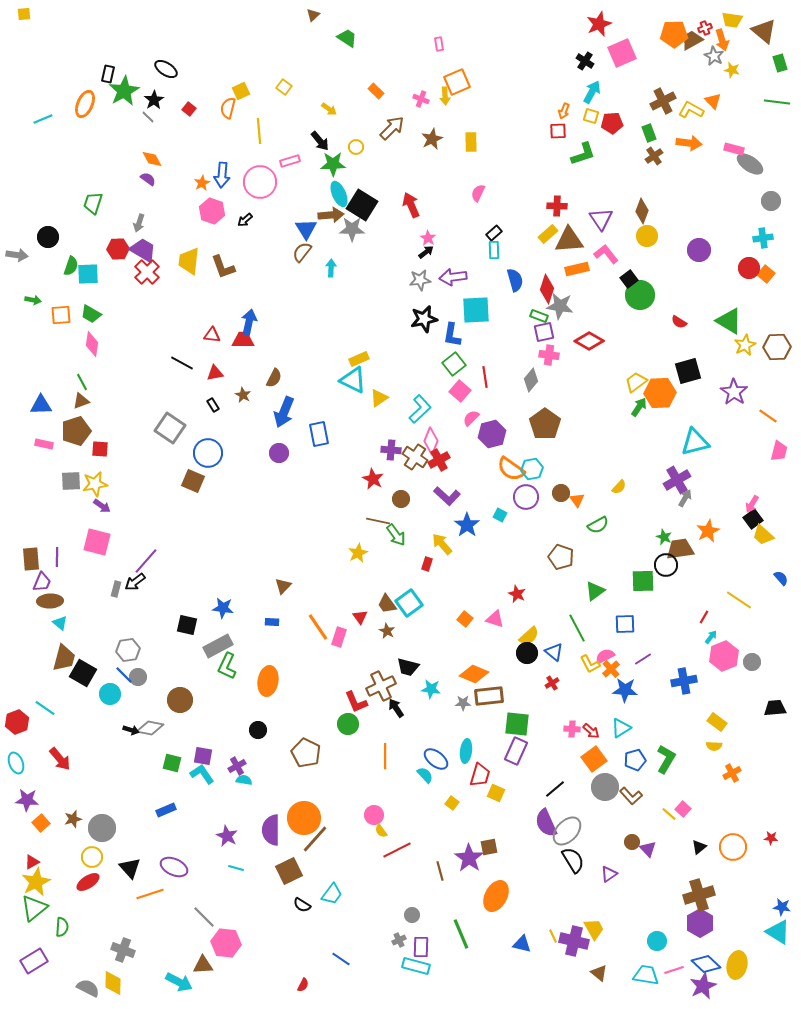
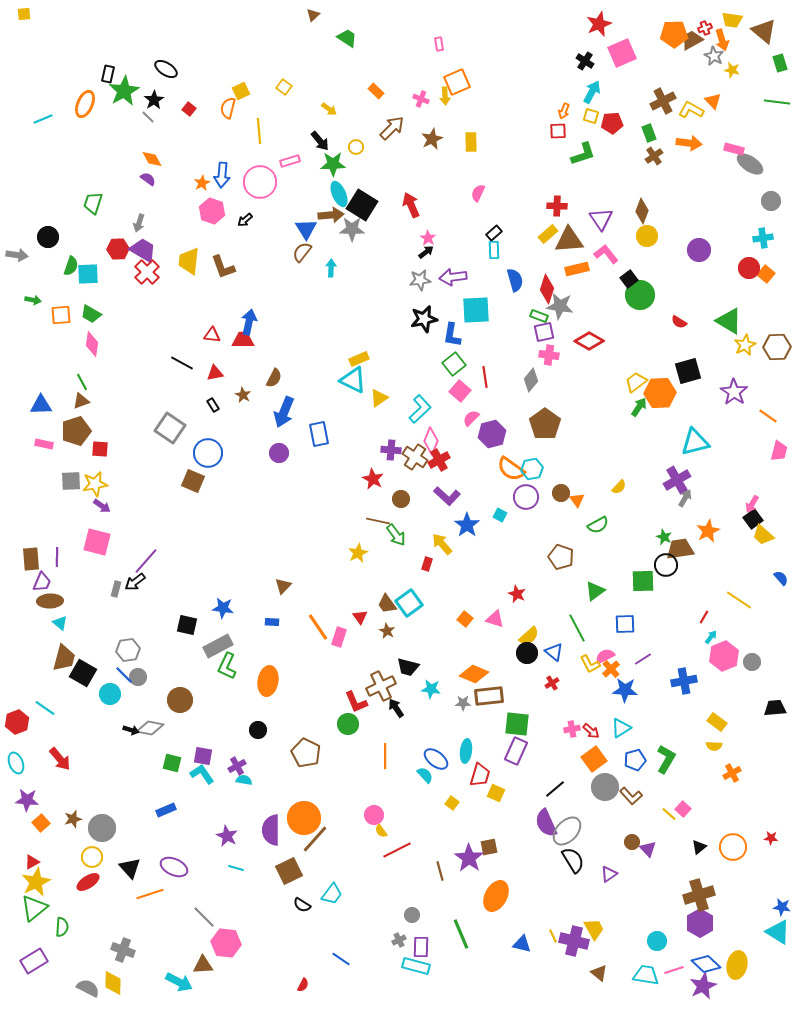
pink cross at (572, 729): rotated 14 degrees counterclockwise
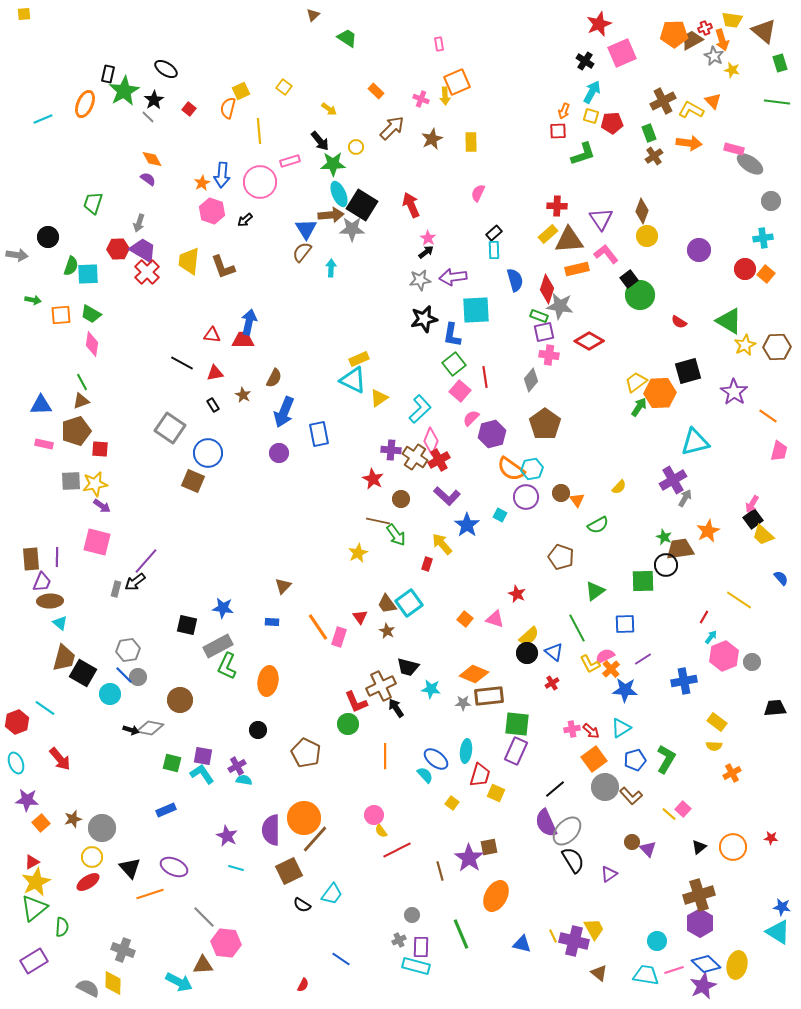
red circle at (749, 268): moved 4 px left, 1 px down
purple cross at (677, 480): moved 4 px left
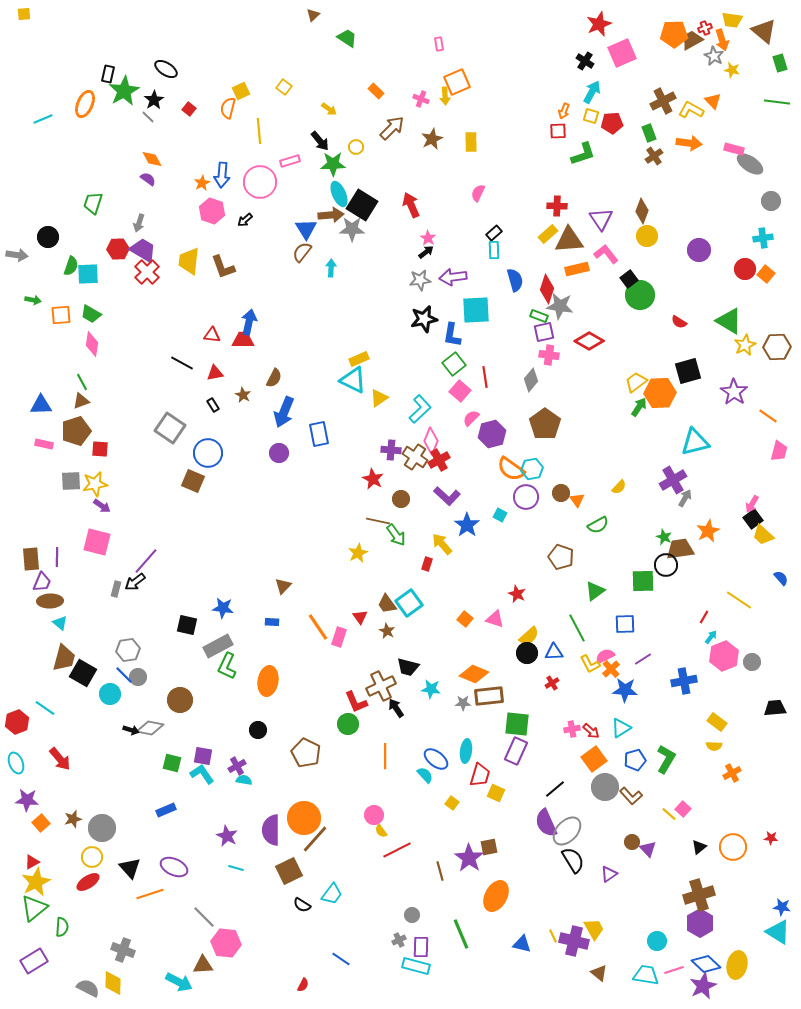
blue triangle at (554, 652): rotated 42 degrees counterclockwise
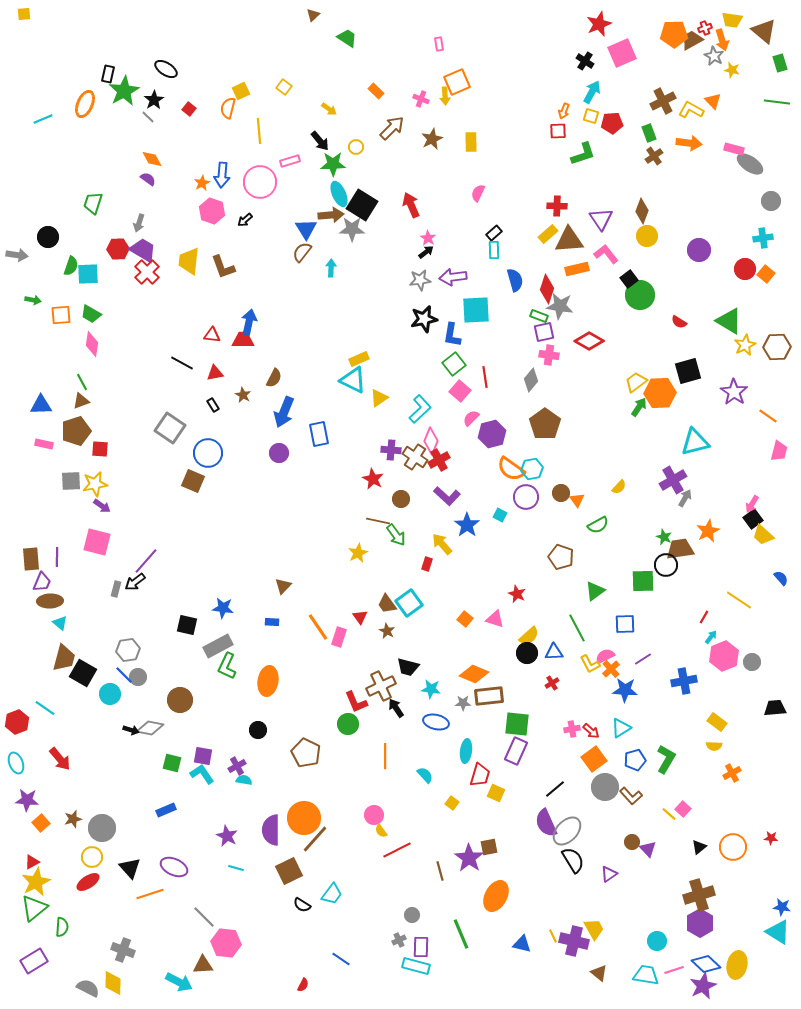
blue ellipse at (436, 759): moved 37 px up; rotated 25 degrees counterclockwise
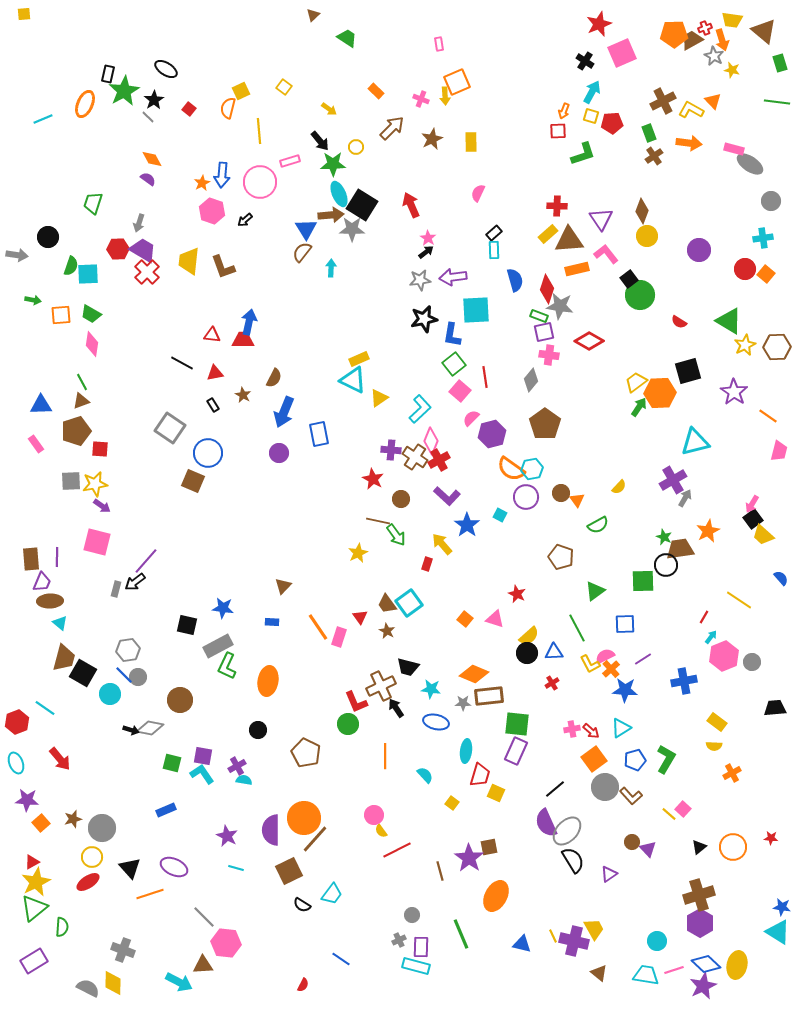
pink rectangle at (44, 444): moved 8 px left; rotated 42 degrees clockwise
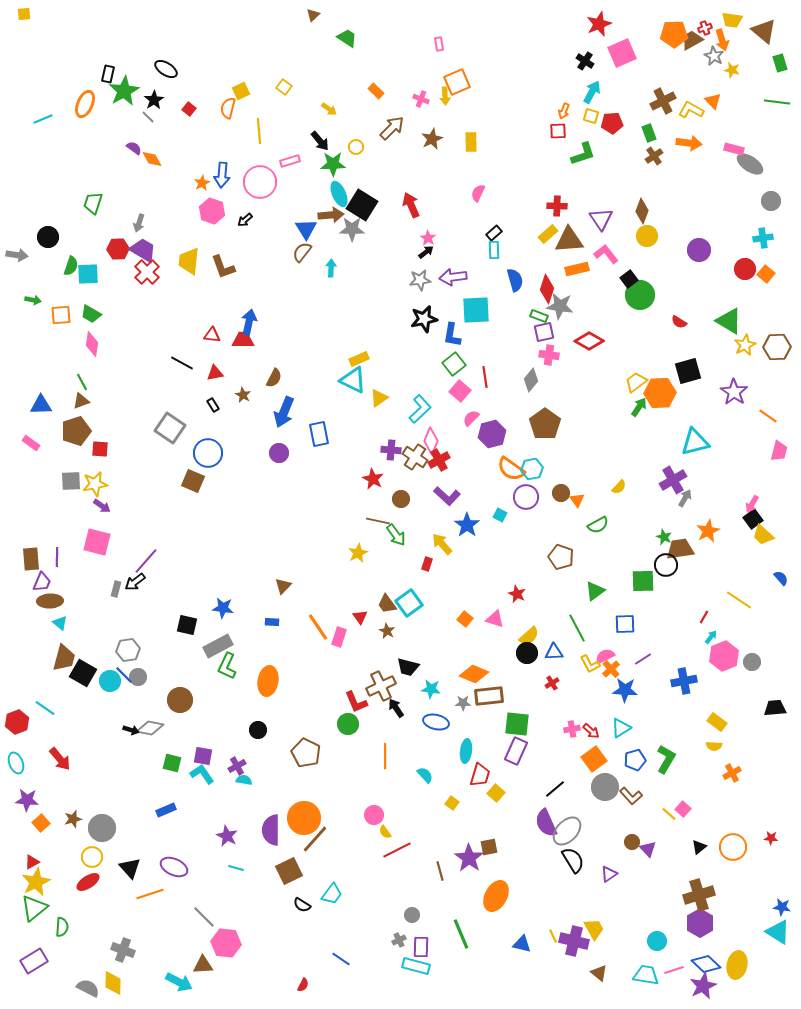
purple semicircle at (148, 179): moved 14 px left, 31 px up
pink rectangle at (36, 444): moved 5 px left, 1 px up; rotated 18 degrees counterclockwise
cyan circle at (110, 694): moved 13 px up
yellow square at (496, 793): rotated 18 degrees clockwise
yellow semicircle at (381, 831): moved 4 px right, 1 px down
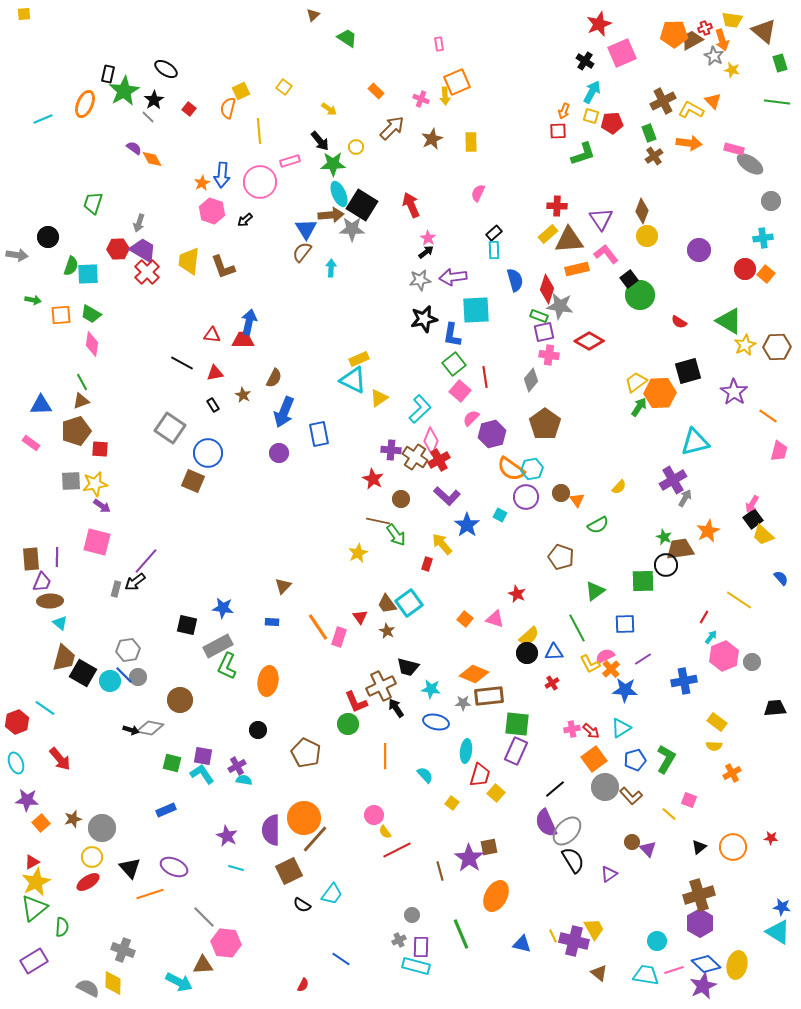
pink square at (683, 809): moved 6 px right, 9 px up; rotated 21 degrees counterclockwise
